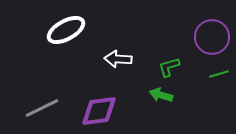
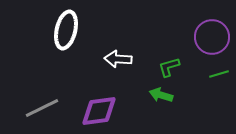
white ellipse: rotated 48 degrees counterclockwise
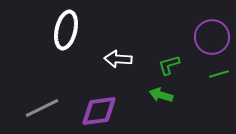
green L-shape: moved 2 px up
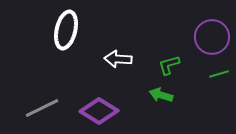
purple diamond: rotated 39 degrees clockwise
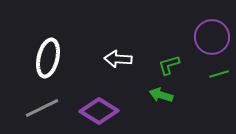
white ellipse: moved 18 px left, 28 px down
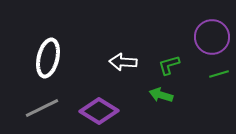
white arrow: moved 5 px right, 3 px down
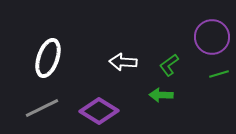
white ellipse: rotated 6 degrees clockwise
green L-shape: rotated 20 degrees counterclockwise
green arrow: rotated 15 degrees counterclockwise
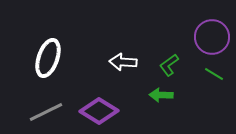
green line: moved 5 px left; rotated 48 degrees clockwise
gray line: moved 4 px right, 4 px down
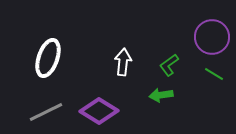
white arrow: rotated 92 degrees clockwise
green arrow: rotated 10 degrees counterclockwise
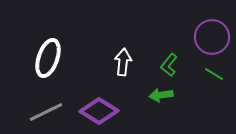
green L-shape: rotated 15 degrees counterclockwise
